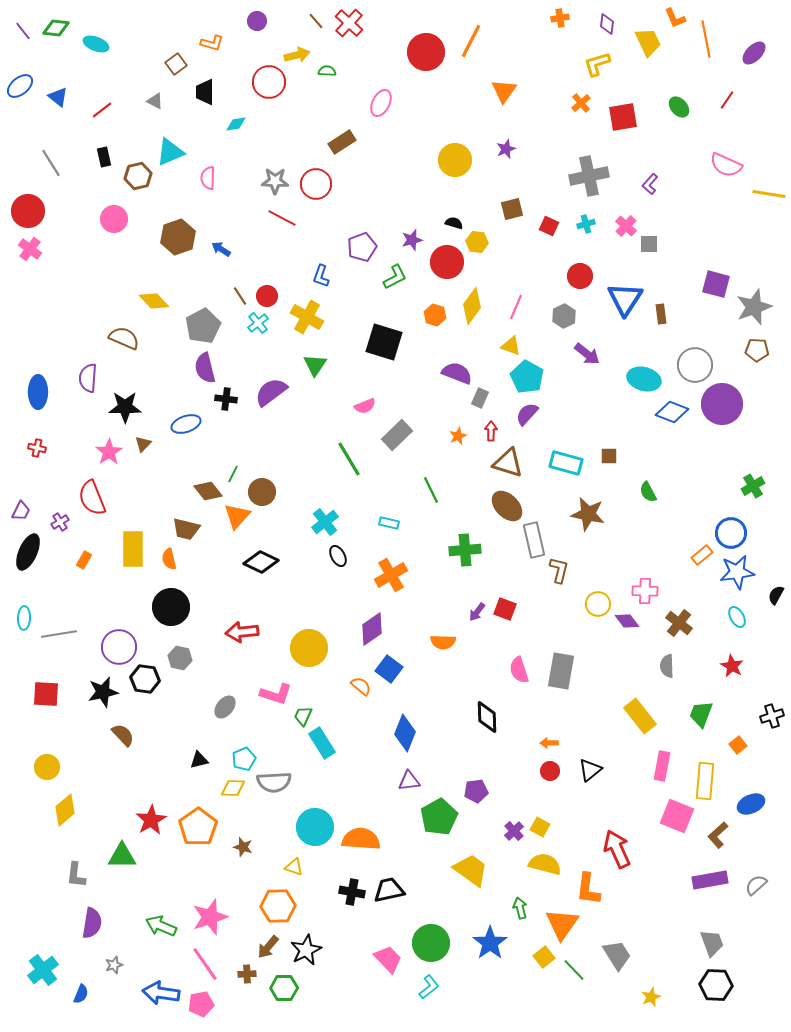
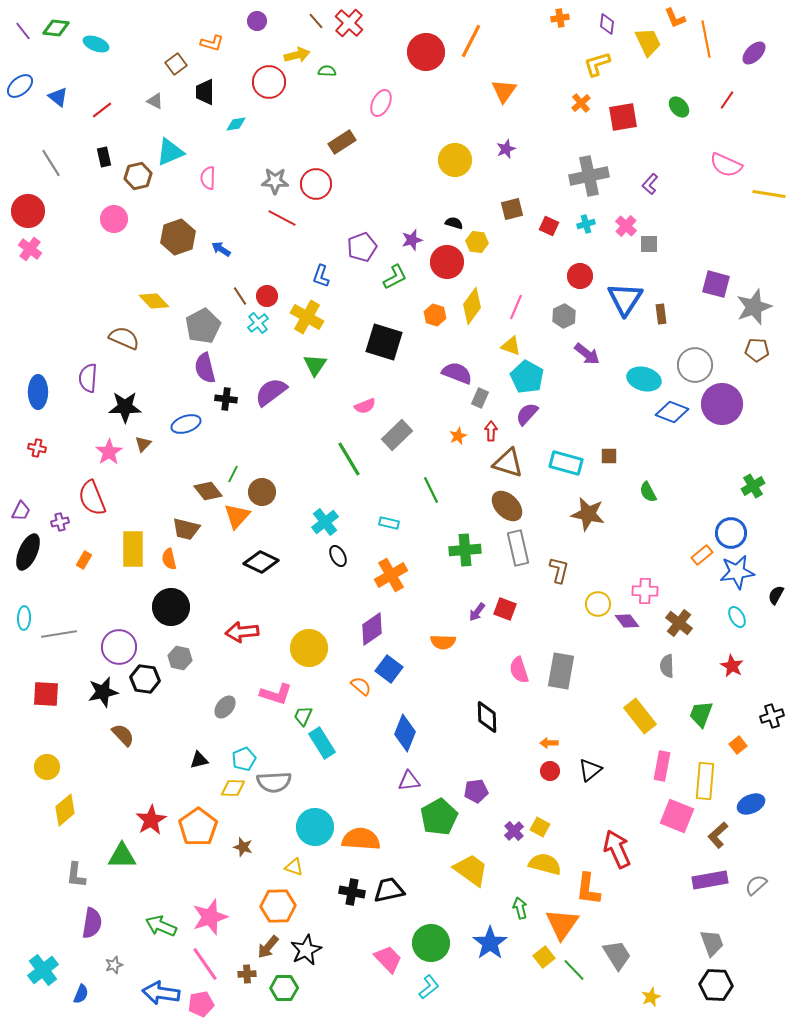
purple cross at (60, 522): rotated 18 degrees clockwise
gray rectangle at (534, 540): moved 16 px left, 8 px down
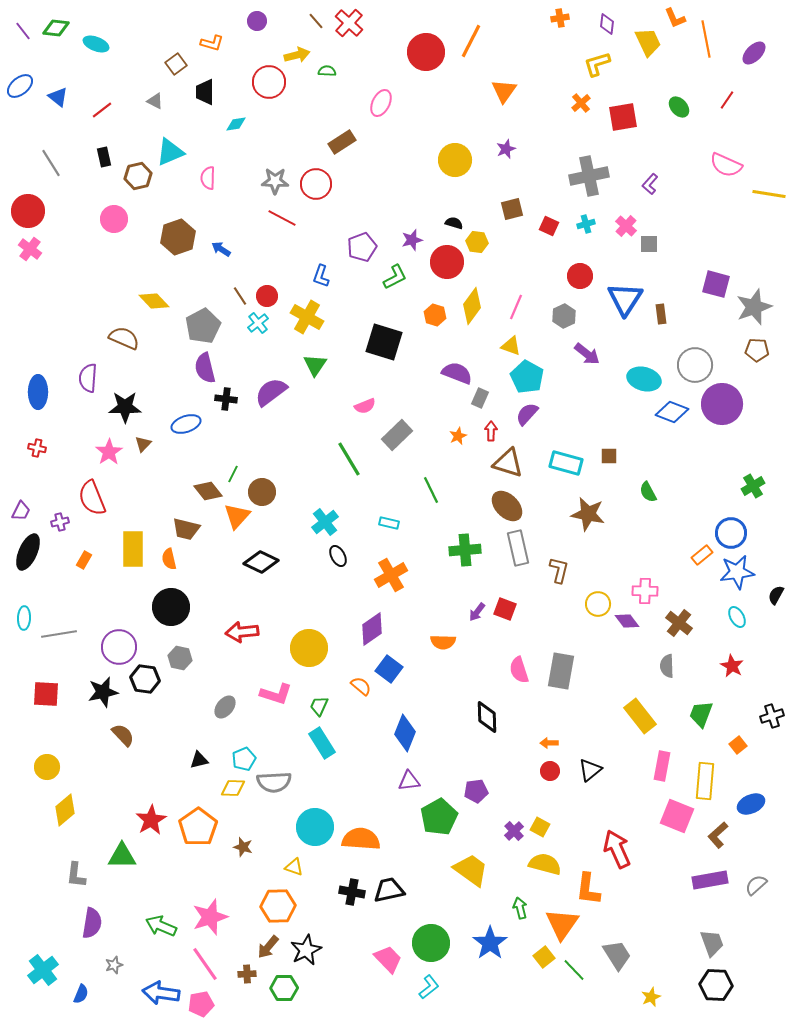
green trapezoid at (303, 716): moved 16 px right, 10 px up
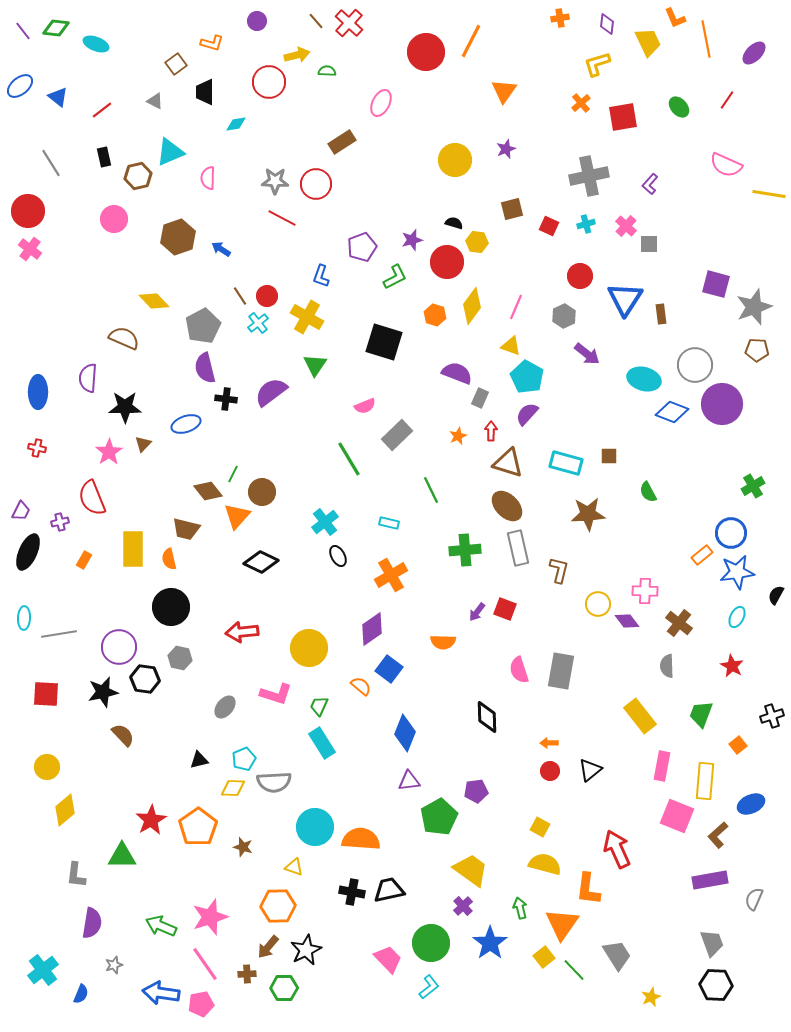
brown star at (588, 514): rotated 16 degrees counterclockwise
cyan ellipse at (737, 617): rotated 55 degrees clockwise
purple cross at (514, 831): moved 51 px left, 75 px down
gray semicircle at (756, 885): moved 2 px left, 14 px down; rotated 25 degrees counterclockwise
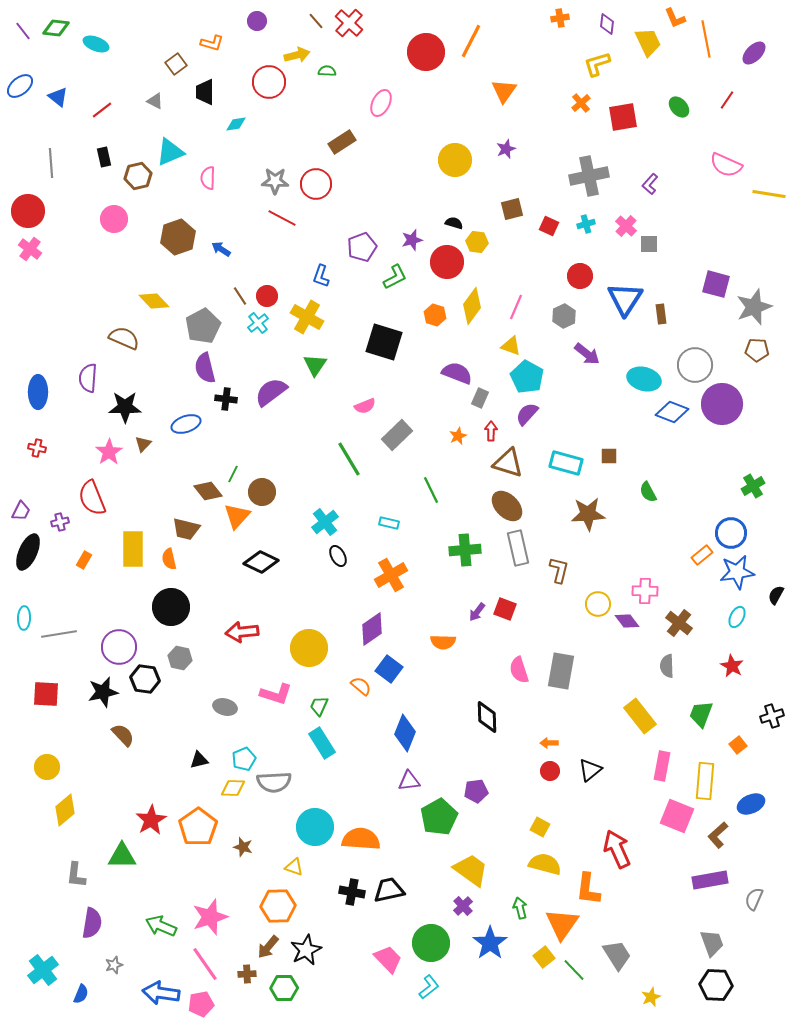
gray line at (51, 163): rotated 28 degrees clockwise
gray ellipse at (225, 707): rotated 65 degrees clockwise
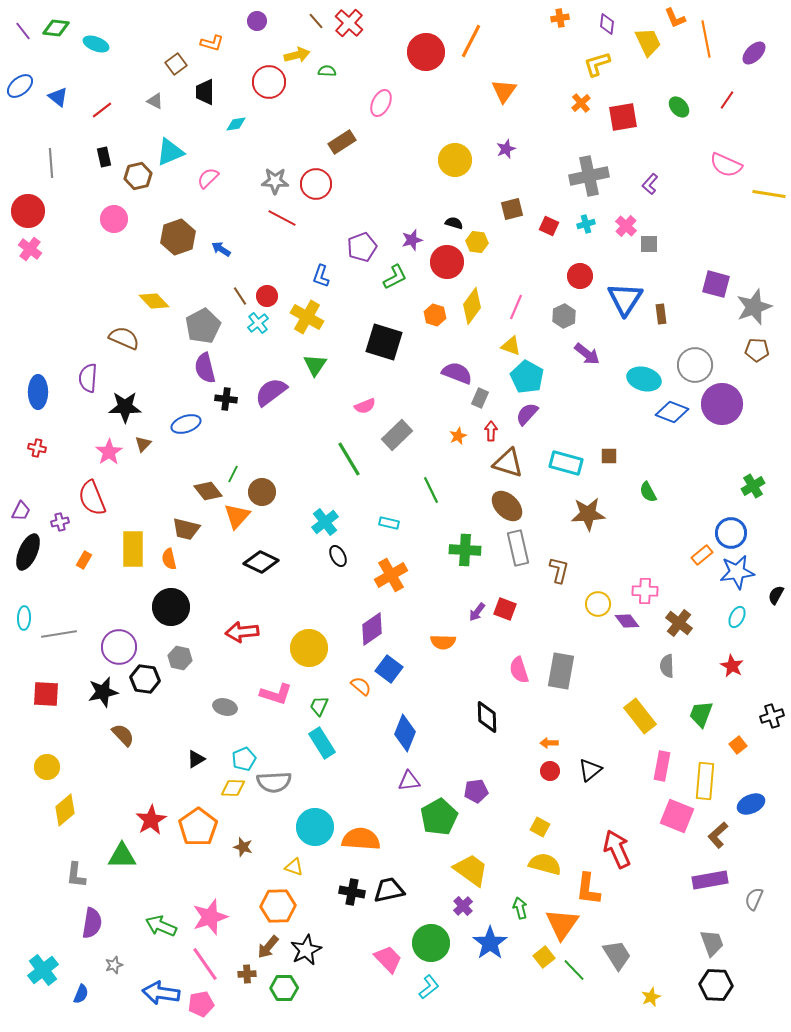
pink semicircle at (208, 178): rotated 45 degrees clockwise
green cross at (465, 550): rotated 8 degrees clockwise
black triangle at (199, 760): moved 3 px left, 1 px up; rotated 18 degrees counterclockwise
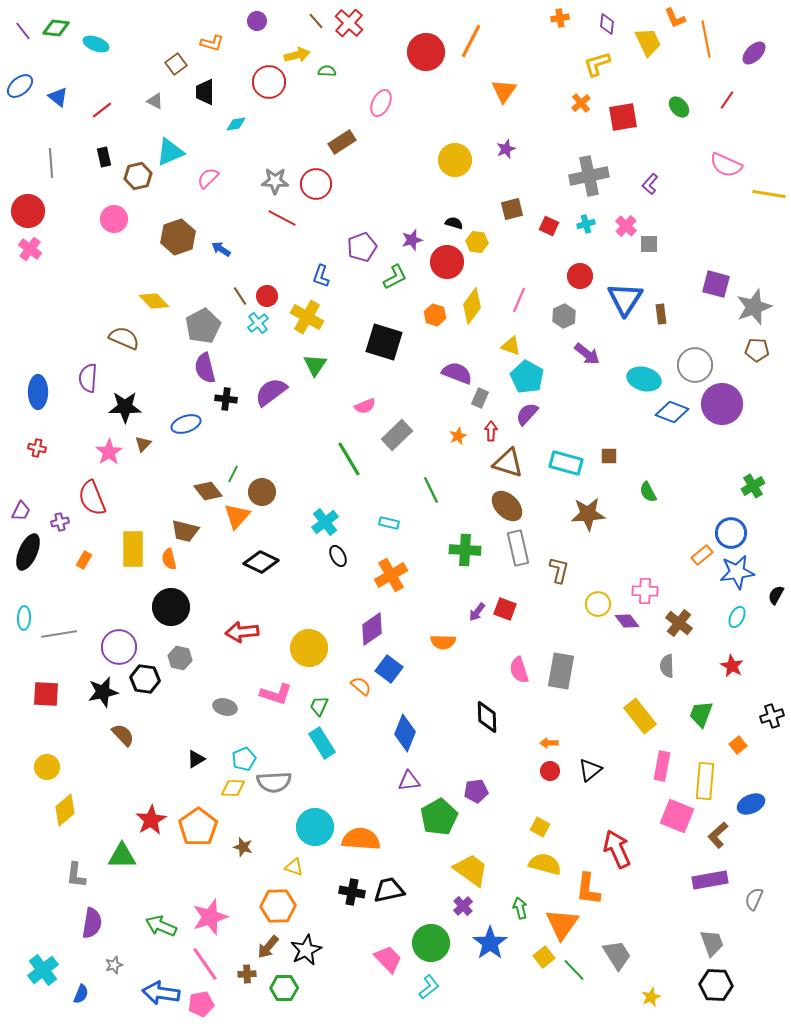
pink line at (516, 307): moved 3 px right, 7 px up
brown trapezoid at (186, 529): moved 1 px left, 2 px down
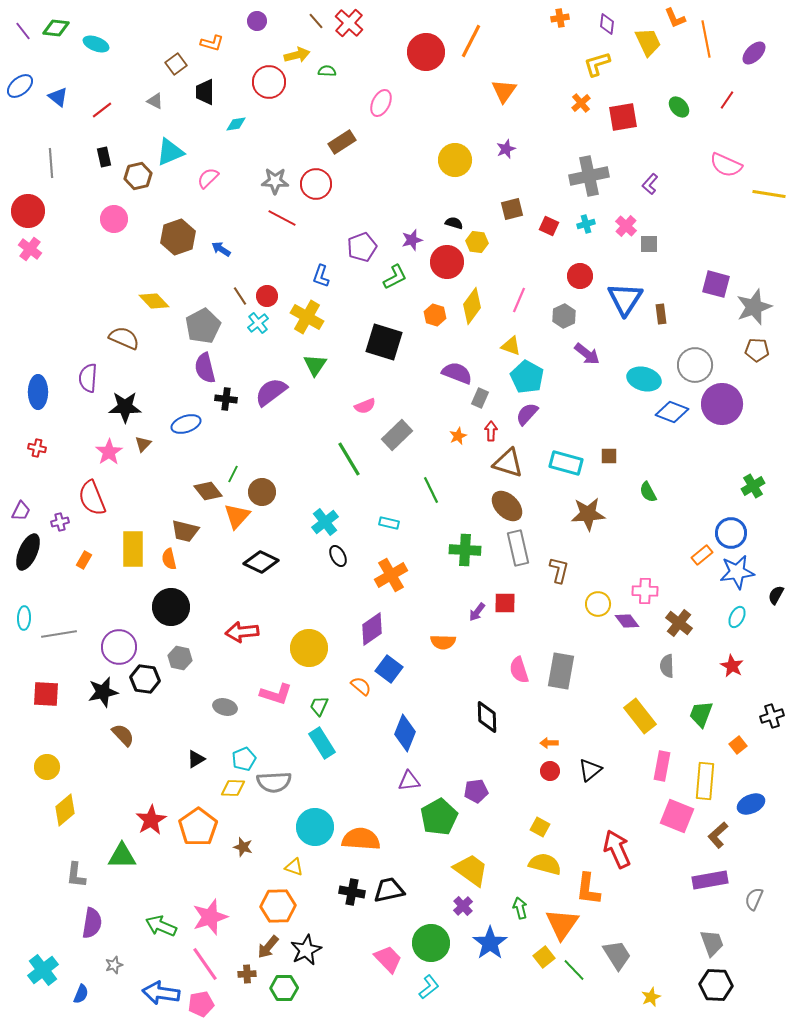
red square at (505, 609): moved 6 px up; rotated 20 degrees counterclockwise
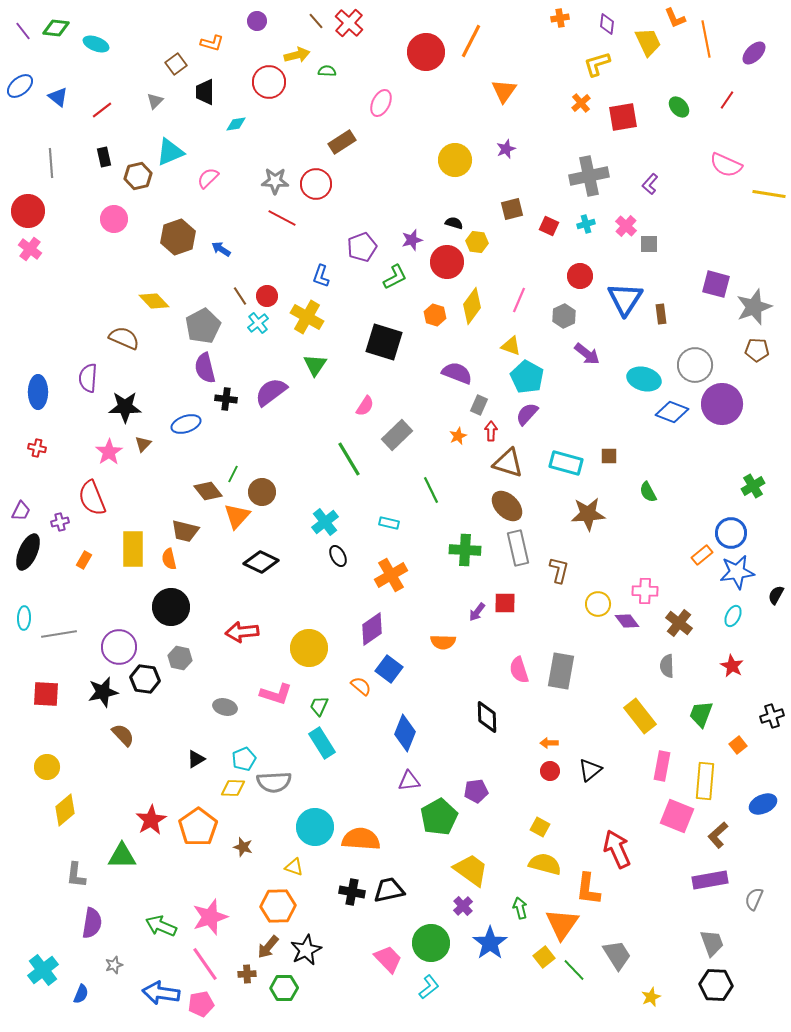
gray triangle at (155, 101): rotated 48 degrees clockwise
gray rectangle at (480, 398): moved 1 px left, 7 px down
pink semicircle at (365, 406): rotated 35 degrees counterclockwise
cyan ellipse at (737, 617): moved 4 px left, 1 px up
blue ellipse at (751, 804): moved 12 px right
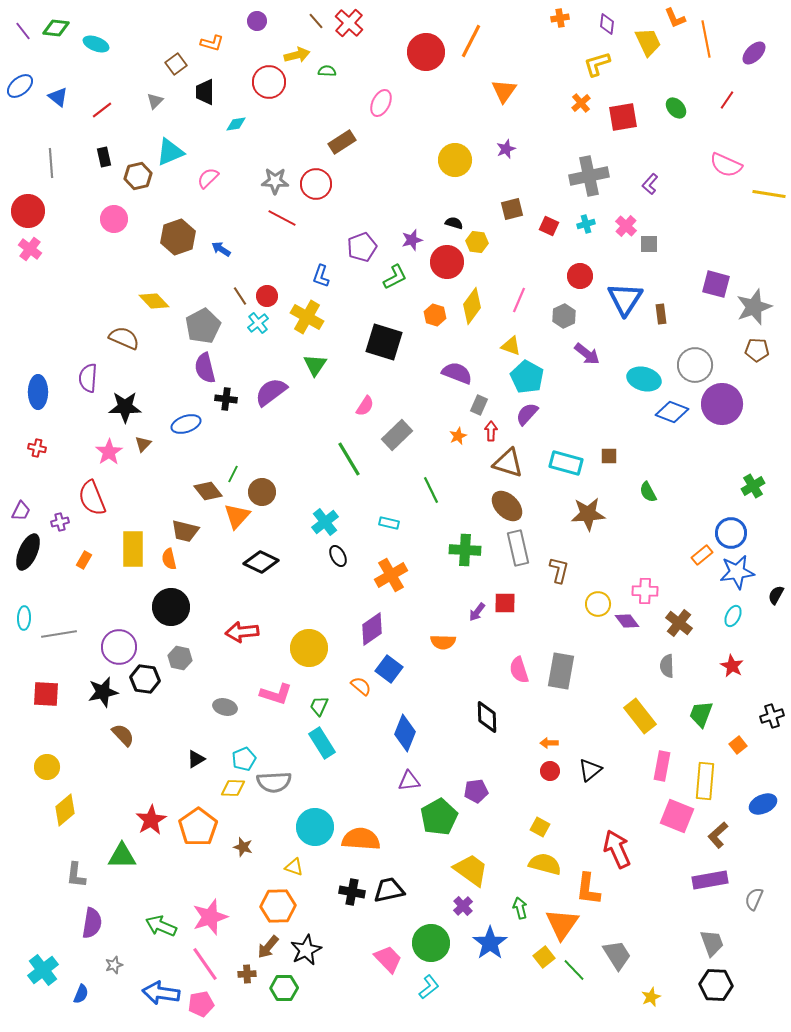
green ellipse at (679, 107): moved 3 px left, 1 px down
